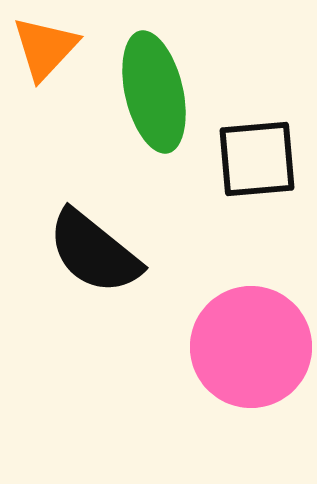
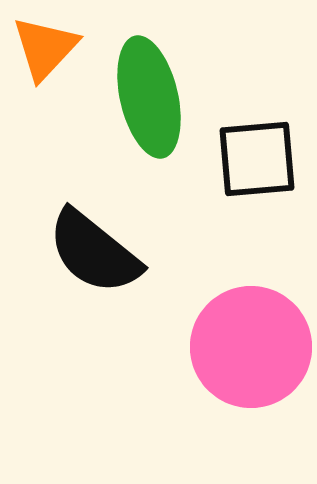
green ellipse: moved 5 px left, 5 px down
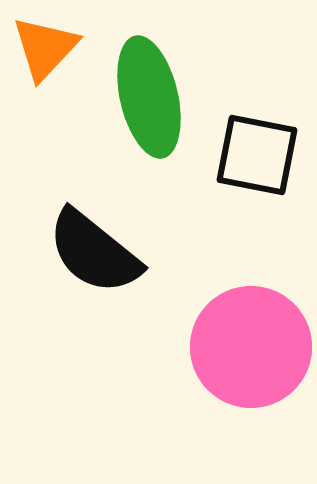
black square: moved 4 px up; rotated 16 degrees clockwise
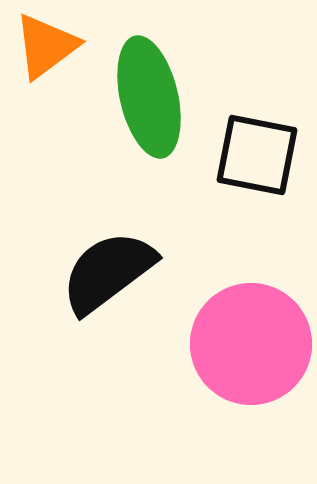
orange triangle: moved 1 px right, 2 px up; rotated 10 degrees clockwise
black semicircle: moved 14 px right, 20 px down; rotated 104 degrees clockwise
pink circle: moved 3 px up
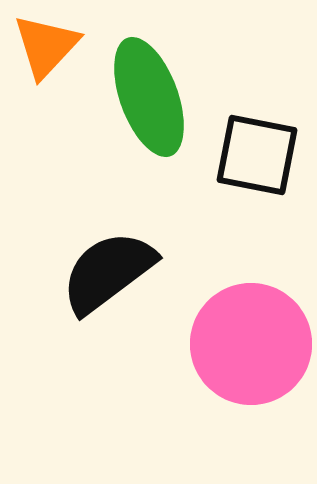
orange triangle: rotated 10 degrees counterclockwise
green ellipse: rotated 7 degrees counterclockwise
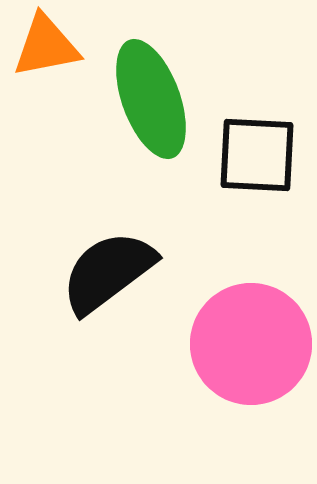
orange triangle: rotated 36 degrees clockwise
green ellipse: moved 2 px right, 2 px down
black square: rotated 8 degrees counterclockwise
